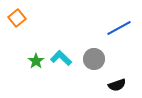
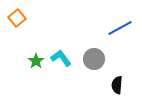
blue line: moved 1 px right
cyan L-shape: rotated 10 degrees clockwise
black semicircle: rotated 114 degrees clockwise
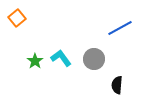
green star: moved 1 px left
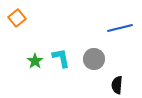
blue line: rotated 15 degrees clockwise
cyan L-shape: rotated 25 degrees clockwise
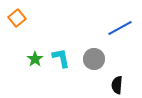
blue line: rotated 15 degrees counterclockwise
green star: moved 2 px up
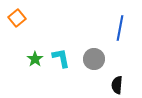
blue line: rotated 50 degrees counterclockwise
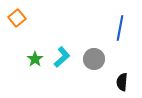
cyan L-shape: moved 1 px right, 1 px up; rotated 60 degrees clockwise
black semicircle: moved 5 px right, 3 px up
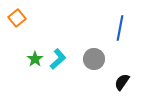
cyan L-shape: moved 4 px left, 2 px down
black semicircle: rotated 30 degrees clockwise
